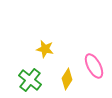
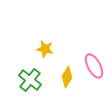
yellow diamond: moved 2 px up
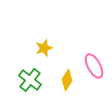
yellow star: moved 1 px left, 1 px up; rotated 30 degrees counterclockwise
yellow diamond: moved 3 px down
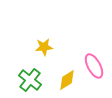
yellow star: moved 1 px up; rotated 12 degrees clockwise
yellow diamond: rotated 25 degrees clockwise
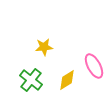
green cross: moved 1 px right
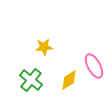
yellow diamond: moved 2 px right
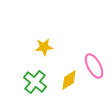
green cross: moved 4 px right, 2 px down
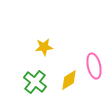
pink ellipse: rotated 15 degrees clockwise
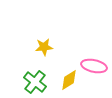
pink ellipse: rotated 65 degrees counterclockwise
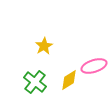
yellow star: moved 1 px up; rotated 24 degrees counterclockwise
pink ellipse: rotated 30 degrees counterclockwise
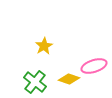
yellow diamond: moved 1 px up; rotated 50 degrees clockwise
